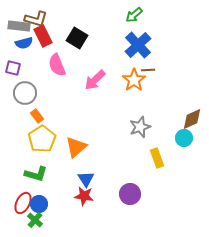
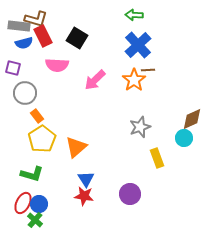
green arrow: rotated 42 degrees clockwise
pink semicircle: rotated 65 degrees counterclockwise
green L-shape: moved 4 px left
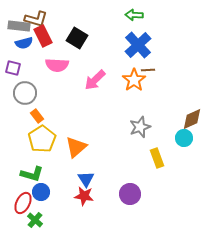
blue circle: moved 2 px right, 12 px up
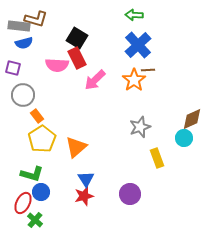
red rectangle: moved 34 px right, 22 px down
gray circle: moved 2 px left, 2 px down
red star: rotated 24 degrees counterclockwise
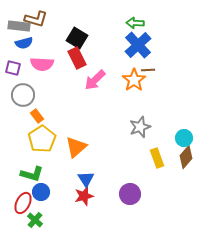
green arrow: moved 1 px right, 8 px down
pink semicircle: moved 15 px left, 1 px up
brown diamond: moved 6 px left, 38 px down; rotated 25 degrees counterclockwise
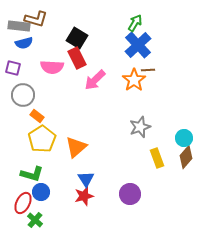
green arrow: rotated 120 degrees clockwise
pink semicircle: moved 10 px right, 3 px down
orange rectangle: rotated 16 degrees counterclockwise
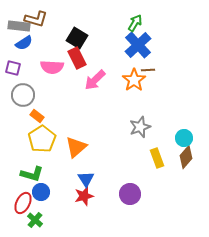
blue semicircle: rotated 18 degrees counterclockwise
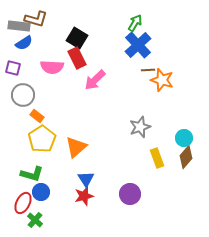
orange star: moved 28 px right; rotated 20 degrees counterclockwise
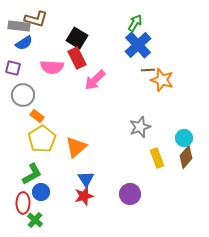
green L-shape: rotated 45 degrees counterclockwise
red ellipse: rotated 25 degrees counterclockwise
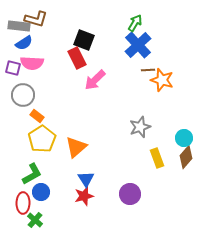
black square: moved 7 px right, 2 px down; rotated 10 degrees counterclockwise
pink semicircle: moved 20 px left, 4 px up
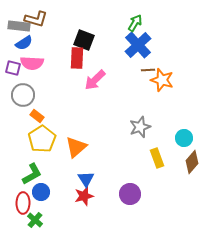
red rectangle: rotated 30 degrees clockwise
brown diamond: moved 6 px right, 5 px down
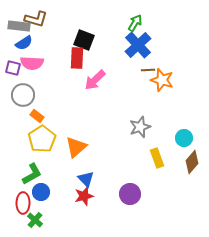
blue triangle: rotated 12 degrees counterclockwise
